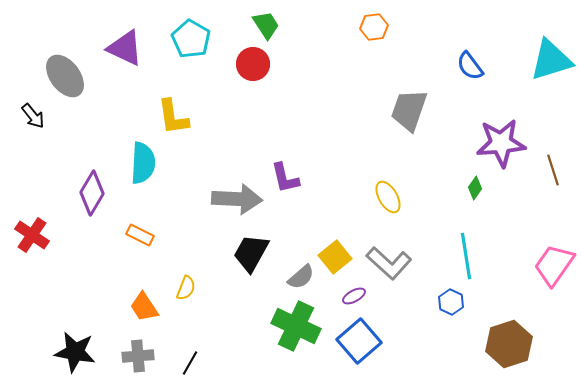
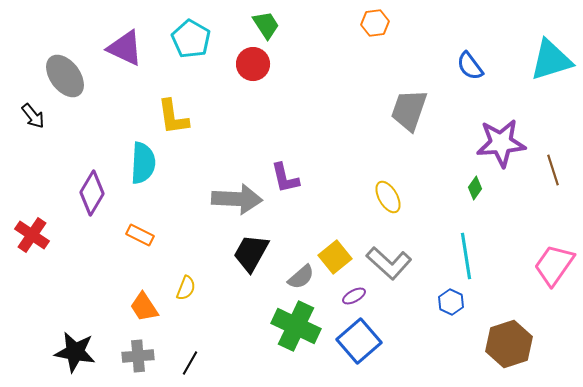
orange hexagon: moved 1 px right, 4 px up
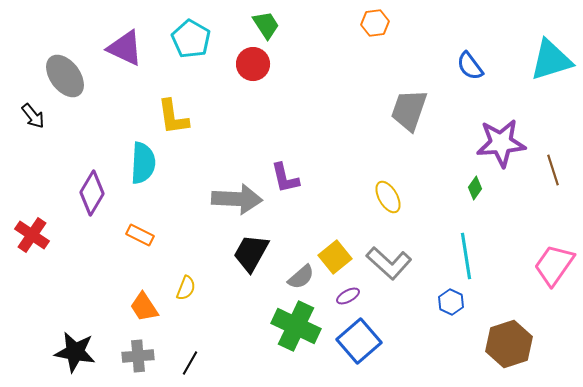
purple ellipse: moved 6 px left
